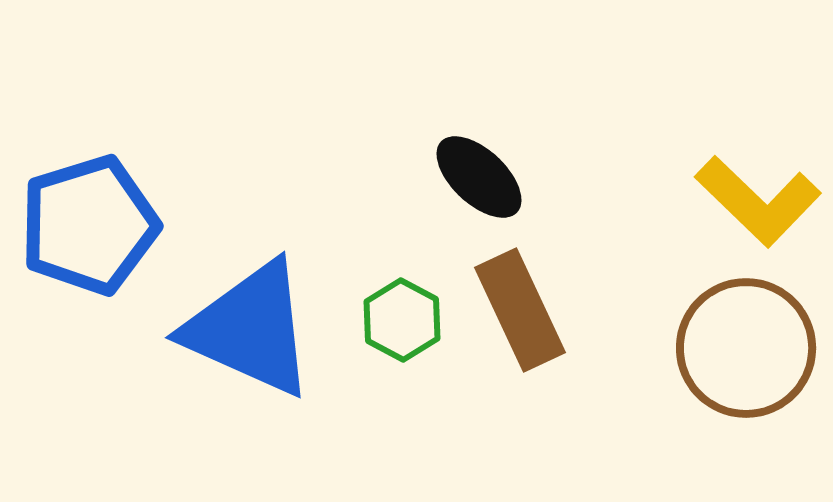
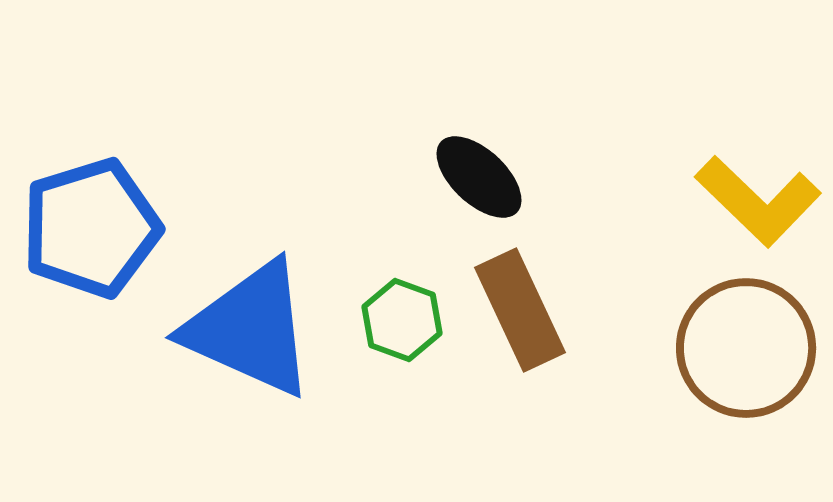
blue pentagon: moved 2 px right, 3 px down
green hexagon: rotated 8 degrees counterclockwise
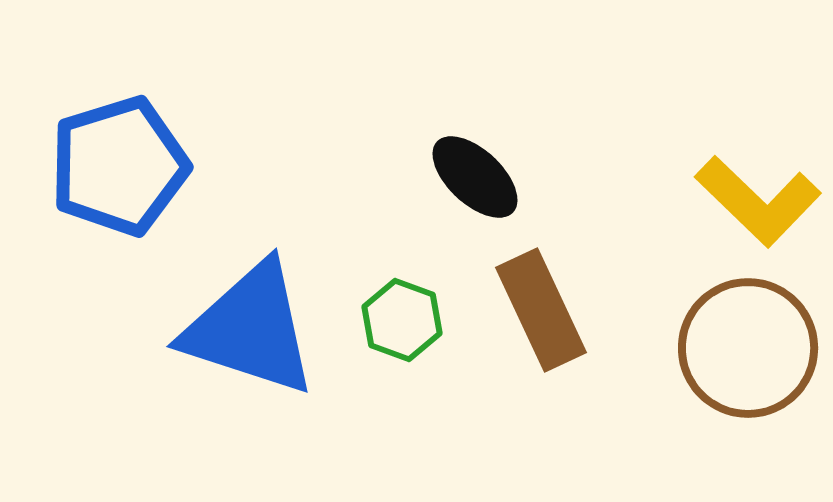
black ellipse: moved 4 px left
blue pentagon: moved 28 px right, 62 px up
brown rectangle: moved 21 px right
blue triangle: rotated 6 degrees counterclockwise
brown circle: moved 2 px right
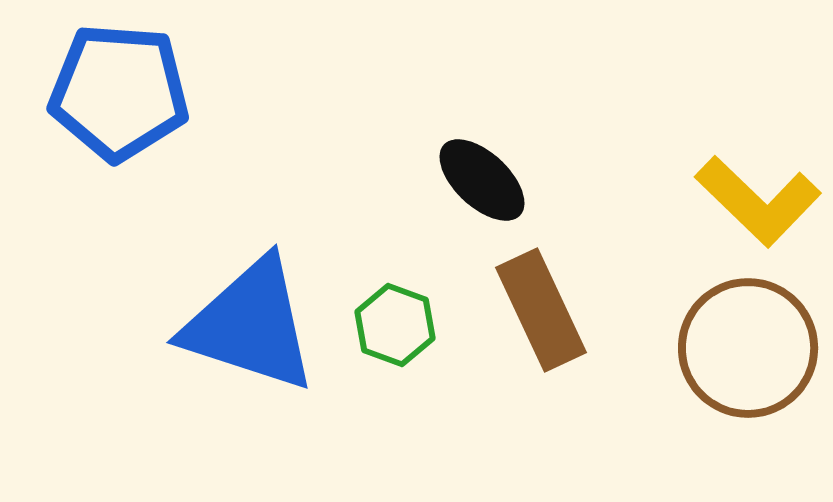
blue pentagon: moved 74 px up; rotated 21 degrees clockwise
black ellipse: moved 7 px right, 3 px down
green hexagon: moved 7 px left, 5 px down
blue triangle: moved 4 px up
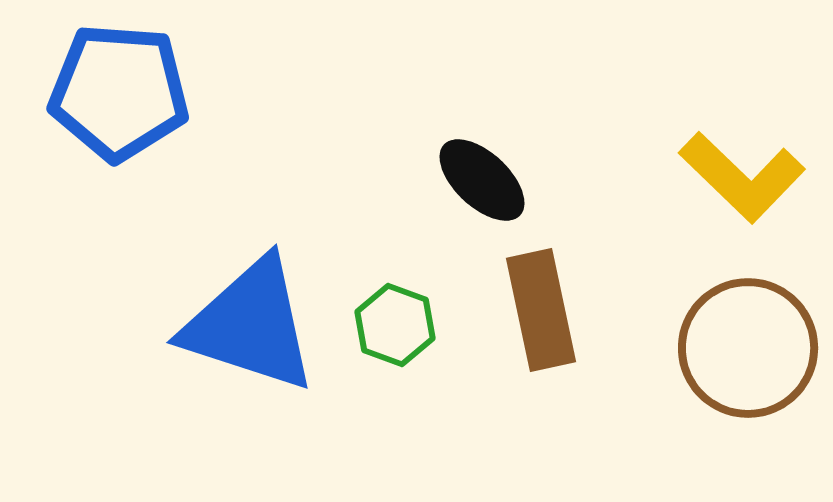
yellow L-shape: moved 16 px left, 24 px up
brown rectangle: rotated 13 degrees clockwise
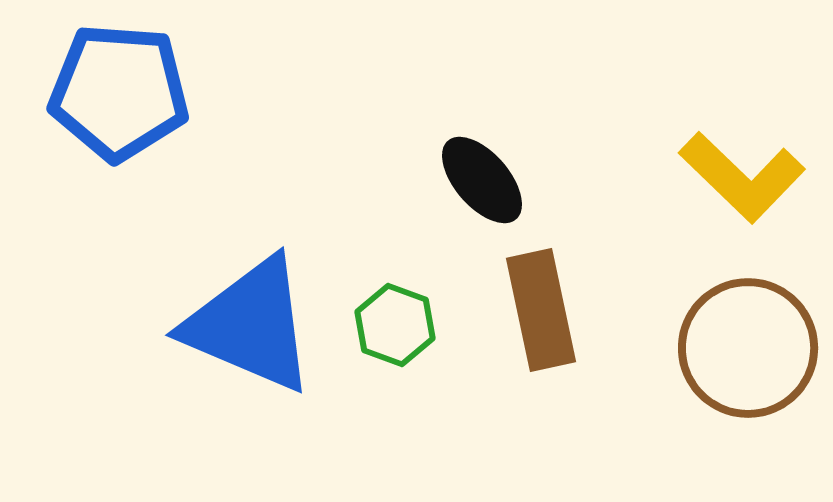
black ellipse: rotated 6 degrees clockwise
blue triangle: rotated 5 degrees clockwise
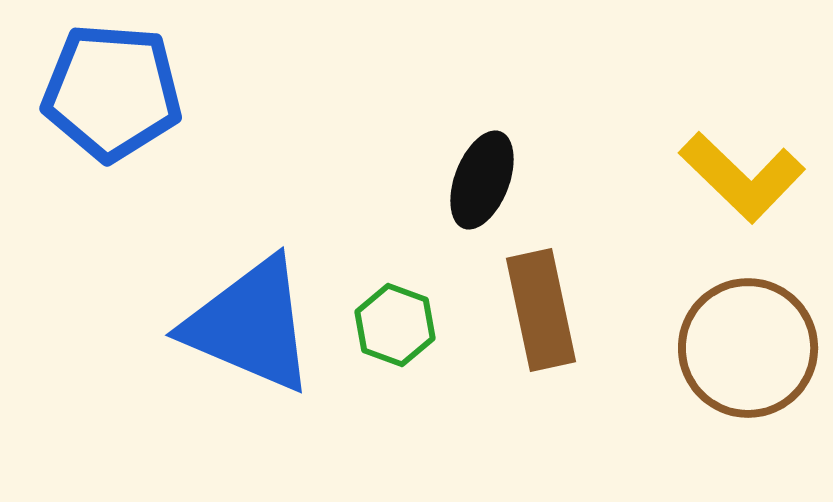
blue pentagon: moved 7 px left
black ellipse: rotated 62 degrees clockwise
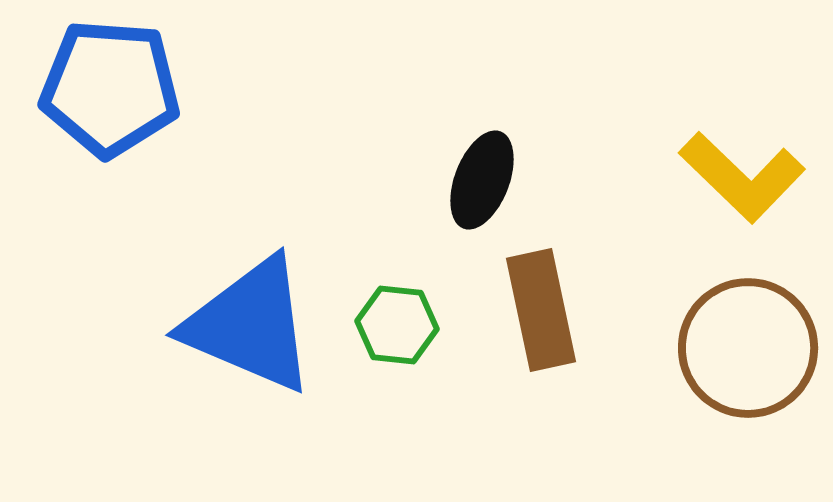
blue pentagon: moved 2 px left, 4 px up
green hexagon: moved 2 px right; rotated 14 degrees counterclockwise
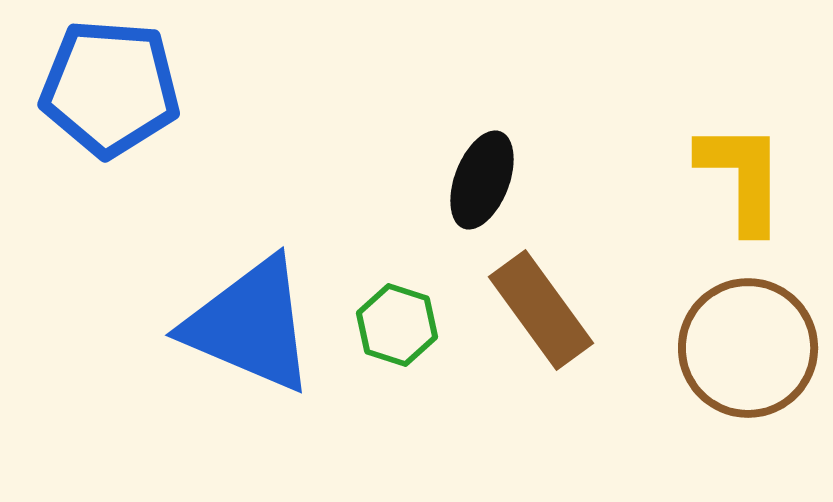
yellow L-shape: rotated 134 degrees counterclockwise
brown rectangle: rotated 24 degrees counterclockwise
green hexagon: rotated 12 degrees clockwise
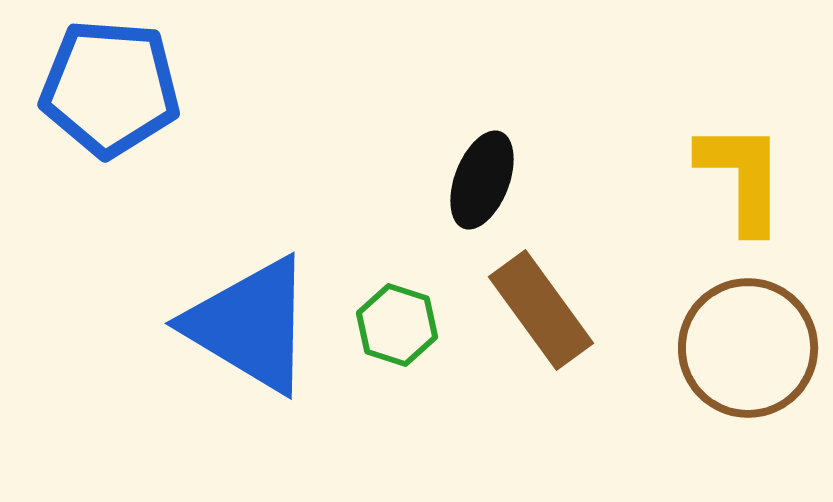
blue triangle: rotated 8 degrees clockwise
